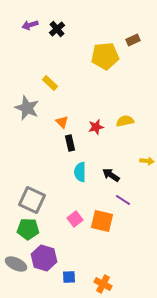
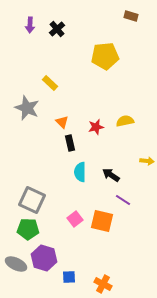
purple arrow: rotated 70 degrees counterclockwise
brown rectangle: moved 2 px left, 24 px up; rotated 40 degrees clockwise
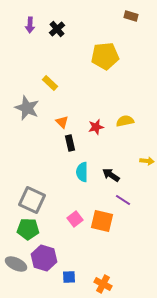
cyan semicircle: moved 2 px right
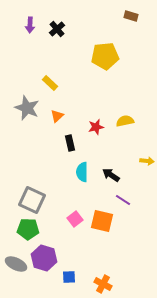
orange triangle: moved 5 px left, 6 px up; rotated 32 degrees clockwise
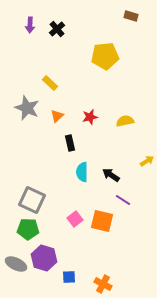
red star: moved 6 px left, 10 px up
yellow arrow: rotated 40 degrees counterclockwise
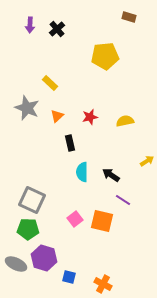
brown rectangle: moved 2 px left, 1 px down
blue square: rotated 16 degrees clockwise
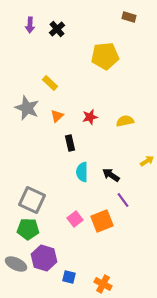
purple line: rotated 21 degrees clockwise
orange square: rotated 35 degrees counterclockwise
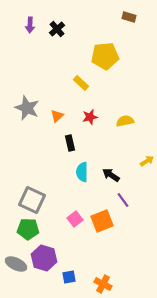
yellow rectangle: moved 31 px right
blue square: rotated 24 degrees counterclockwise
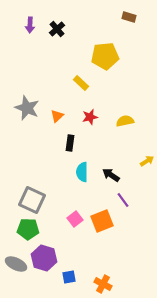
black rectangle: rotated 21 degrees clockwise
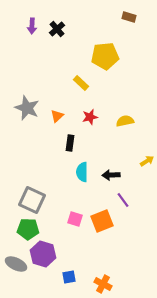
purple arrow: moved 2 px right, 1 px down
black arrow: rotated 36 degrees counterclockwise
pink square: rotated 35 degrees counterclockwise
purple hexagon: moved 1 px left, 4 px up
